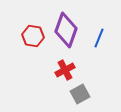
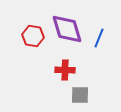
purple diamond: moved 1 px right, 1 px up; rotated 36 degrees counterclockwise
red cross: rotated 30 degrees clockwise
gray square: moved 1 px down; rotated 30 degrees clockwise
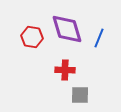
red hexagon: moved 1 px left, 1 px down
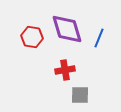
red cross: rotated 12 degrees counterclockwise
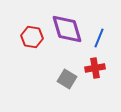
red cross: moved 30 px right, 2 px up
gray square: moved 13 px left, 16 px up; rotated 30 degrees clockwise
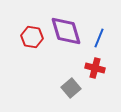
purple diamond: moved 1 px left, 2 px down
red cross: rotated 24 degrees clockwise
gray square: moved 4 px right, 9 px down; rotated 18 degrees clockwise
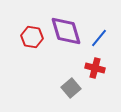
blue line: rotated 18 degrees clockwise
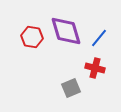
gray square: rotated 18 degrees clockwise
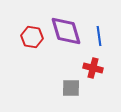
blue line: moved 2 px up; rotated 48 degrees counterclockwise
red cross: moved 2 px left
gray square: rotated 24 degrees clockwise
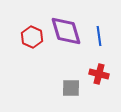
red hexagon: rotated 15 degrees clockwise
red cross: moved 6 px right, 6 px down
